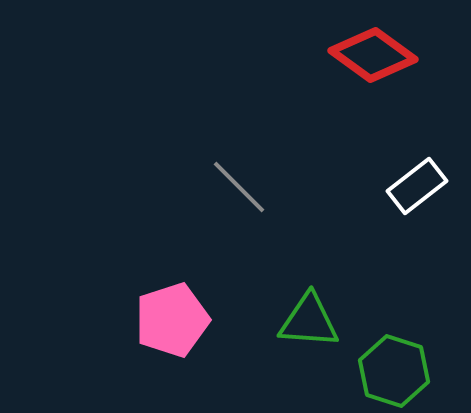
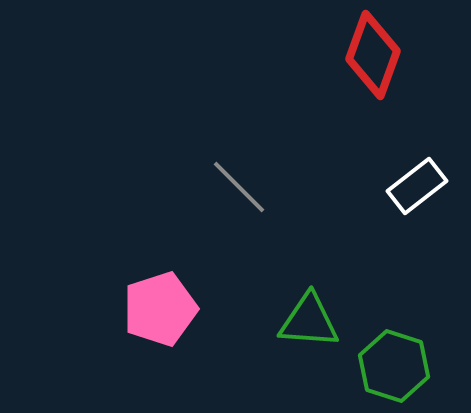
red diamond: rotated 74 degrees clockwise
pink pentagon: moved 12 px left, 11 px up
green hexagon: moved 5 px up
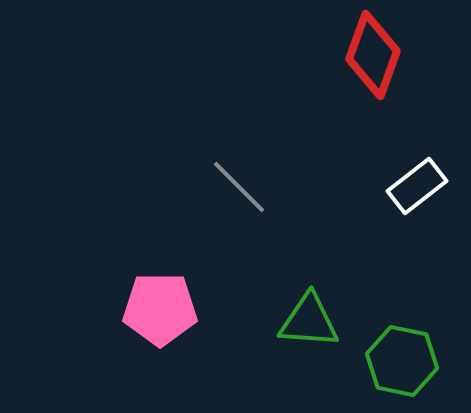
pink pentagon: rotated 18 degrees clockwise
green hexagon: moved 8 px right, 5 px up; rotated 6 degrees counterclockwise
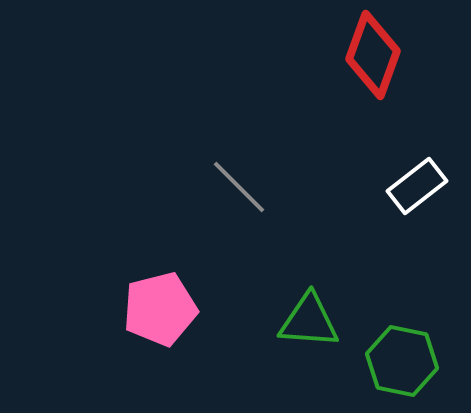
pink pentagon: rotated 14 degrees counterclockwise
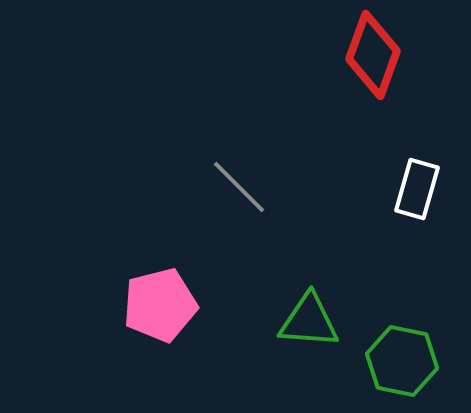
white rectangle: moved 3 px down; rotated 36 degrees counterclockwise
pink pentagon: moved 4 px up
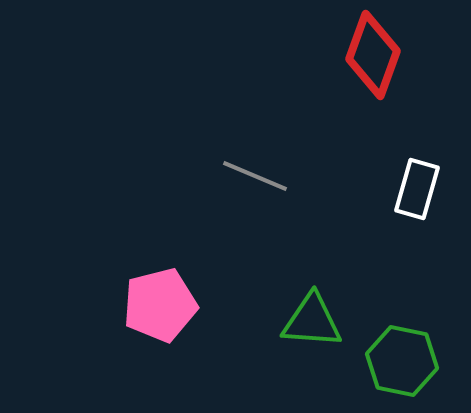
gray line: moved 16 px right, 11 px up; rotated 22 degrees counterclockwise
green triangle: moved 3 px right
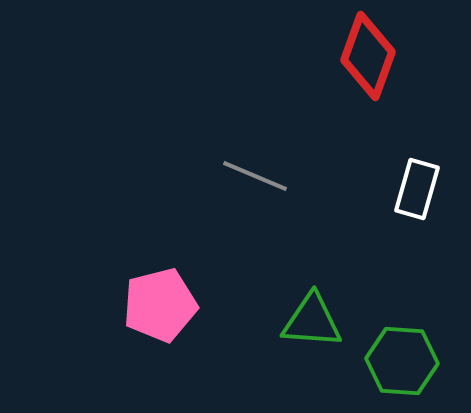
red diamond: moved 5 px left, 1 px down
green hexagon: rotated 8 degrees counterclockwise
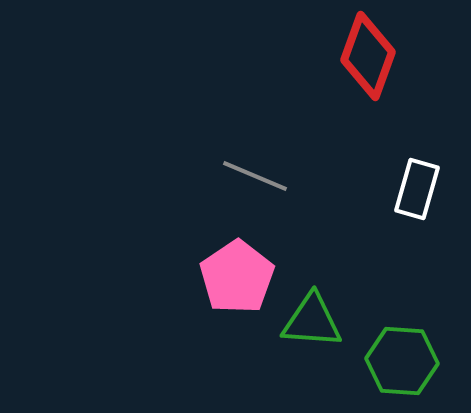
pink pentagon: moved 77 px right, 28 px up; rotated 20 degrees counterclockwise
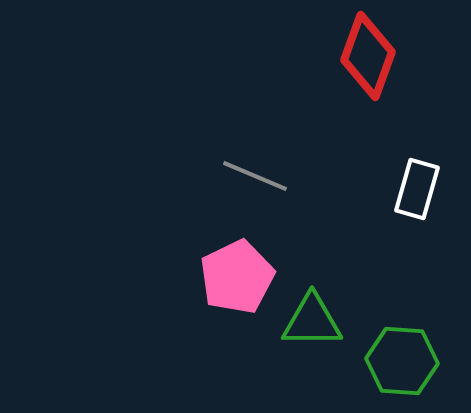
pink pentagon: rotated 8 degrees clockwise
green triangle: rotated 4 degrees counterclockwise
